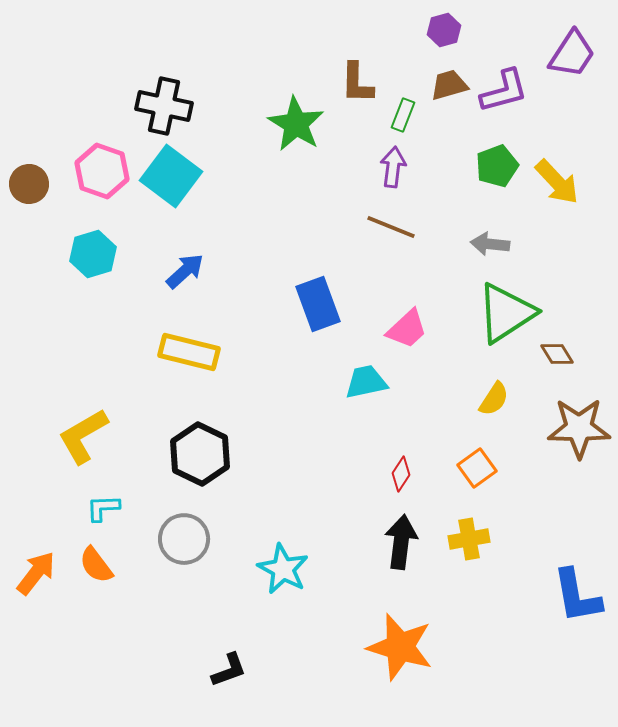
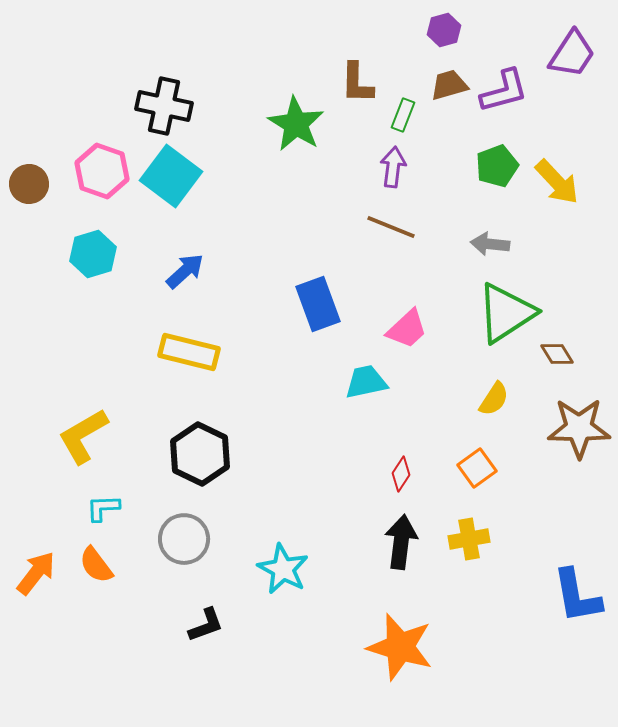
black L-shape: moved 23 px left, 45 px up
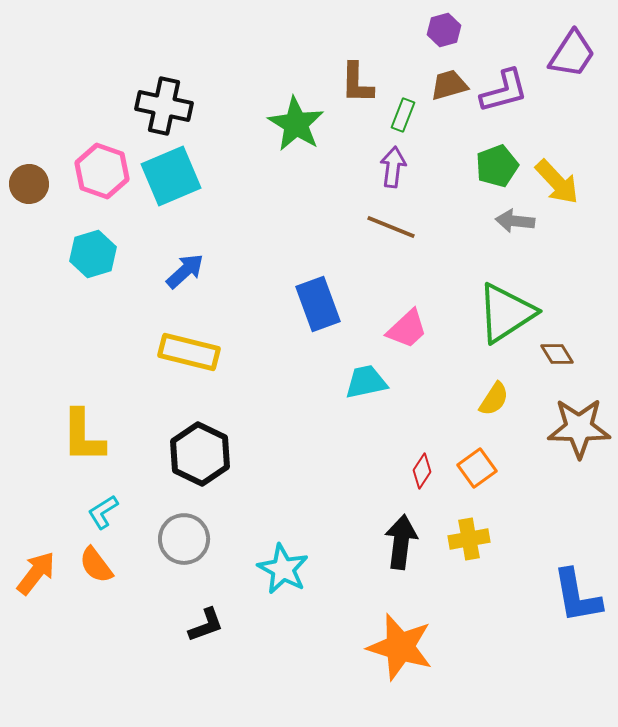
cyan square: rotated 30 degrees clockwise
gray arrow: moved 25 px right, 23 px up
yellow L-shape: rotated 60 degrees counterclockwise
red diamond: moved 21 px right, 3 px up
cyan L-shape: moved 4 px down; rotated 30 degrees counterclockwise
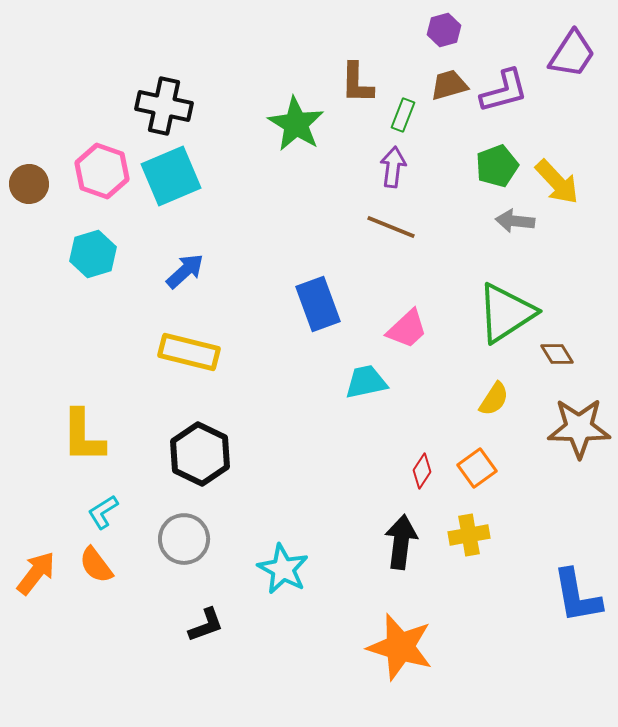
yellow cross: moved 4 px up
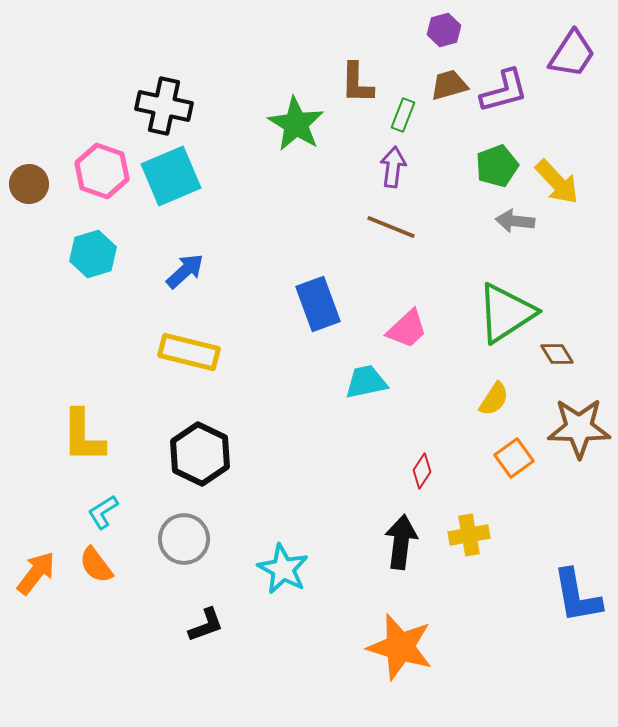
orange square: moved 37 px right, 10 px up
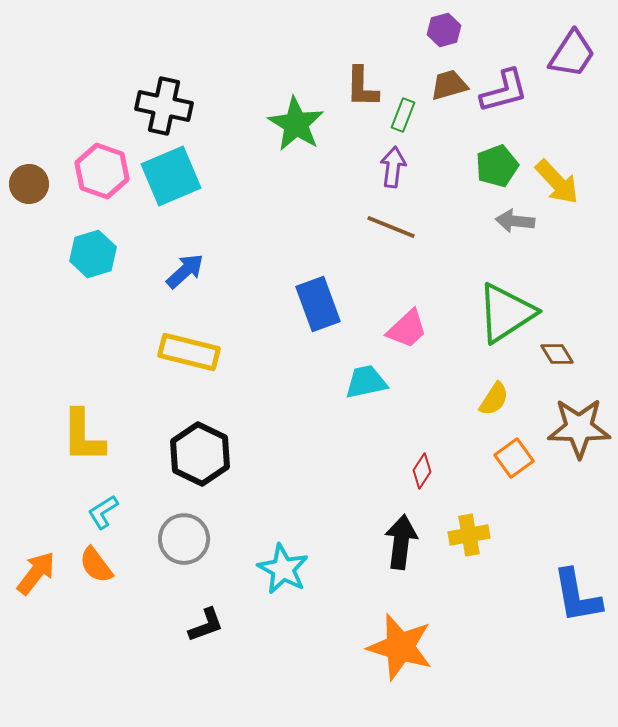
brown L-shape: moved 5 px right, 4 px down
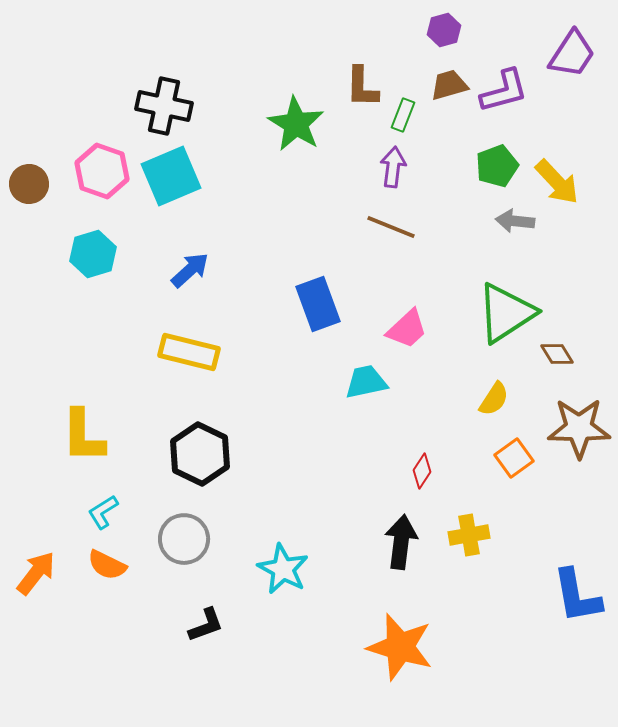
blue arrow: moved 5 px right, 1 px up
orange semicircle: moved 11 px right; rotated 27 degrees counterclockwise
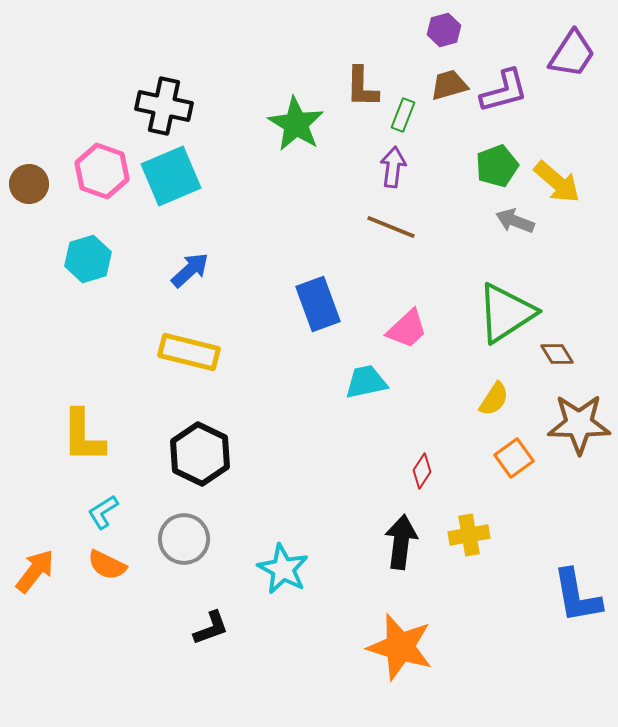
yellow arrow: rotated 6 degrees counterclockwise
gray arrow: rotated 15 degrees clockwise
cyan hexagon: moved 5 px left, 5 px down
brown star: moved 4 px up
orange arrow: moved 1 px left, 2 px up
black L-shape: moved 5 px right, 3 px down
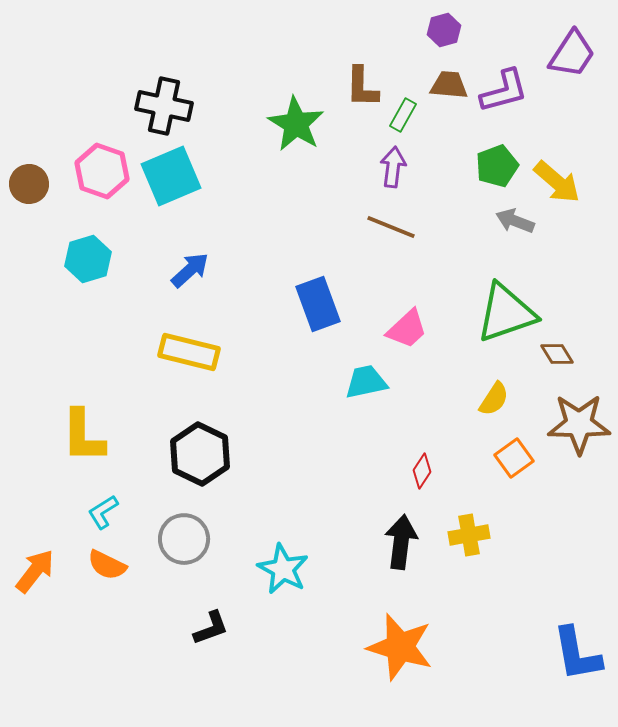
brown trapezoid: rotated 21 degrees clockwise
green rectangle: rotated 8 degrees clockwise
green triangle: rotated 14 degrees clockwise
blue L-shape: moved 58 px down
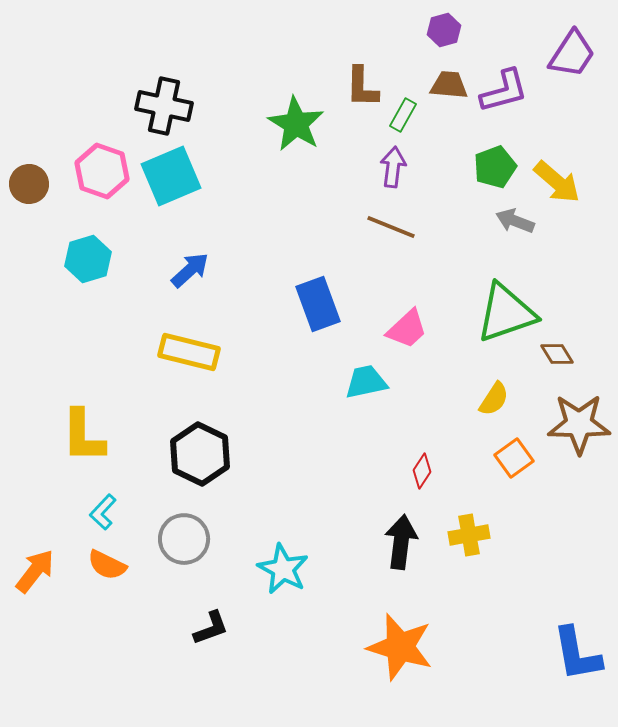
green pentagon: moved 2 px left, 1 px down
cyan L-shape: rotated 15 degrees counterclockwise
